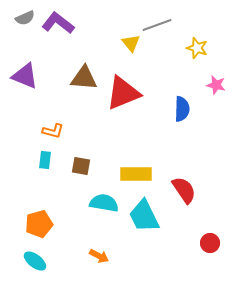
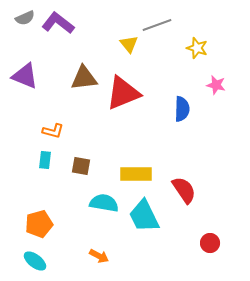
yellow triangle: moved 2 px left, 1 px down
brown triangle: rotated 12 degrees counterclockwise
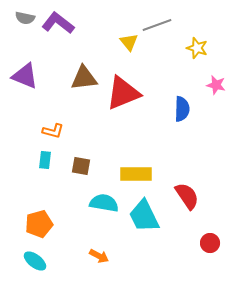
gray semicircle: rotated 36 degrees clockwise
yellow triangle: moved 2 px up
red semicircle: moved 3 px right, 6 px down
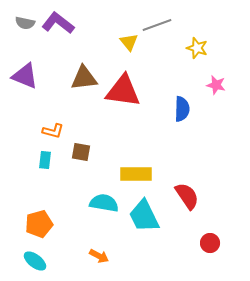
gray semicircle: moved 5 px down
red triangle: moved 2 px up; rotated 30 degrees clockwise
brown square: moved 14 px up
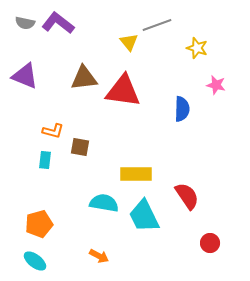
brown square: moved 1 px left, 5 px up
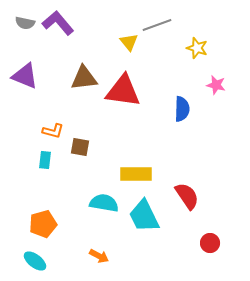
purple L-shape: rotated 12 degrees clockwise
orange pentagon: moved 4 px right
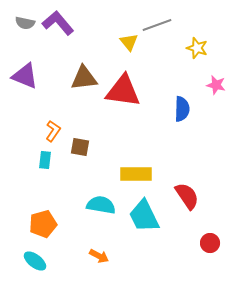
orange L-shape: rotated 70 degrees counterclockwise
cyan semicircle: moved 3 px left, 2 px down
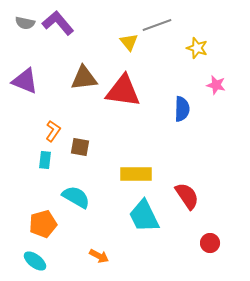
purple triangle: moved 5 px down
cyan semicircle: moved 25 px left, 8 px up; rotated 20 degrees clockwise
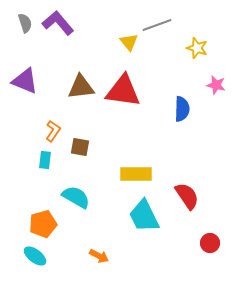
gray semicircle: rotated 120 degrees counterclockwise
brown triangle: moved 3 px left, 9 px down
cyan ellipse: moved 5 px up
